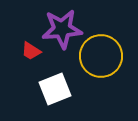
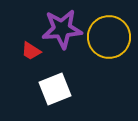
yellow circle: moved 8 px right, 19 px up
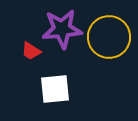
white square: rotated 16 degrees clockwise
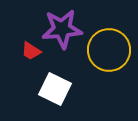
yellow circle: moved 13 px down
white square: rotated 32 degrees clockwise
